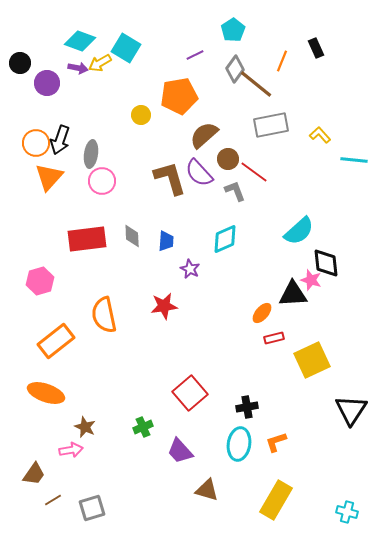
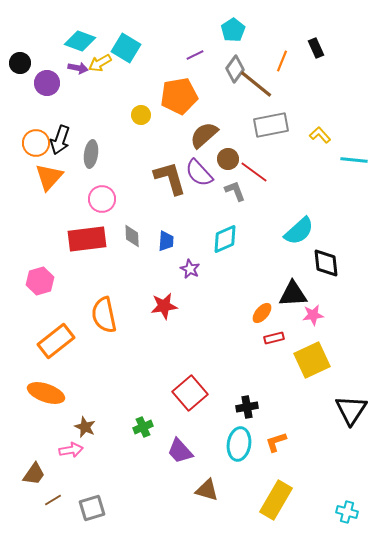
pink circle at (102, 181): moved 18 px down
pink star at (311, 280): moved 2 px right, 35 px down; rotated 25 degrees counterclockwise
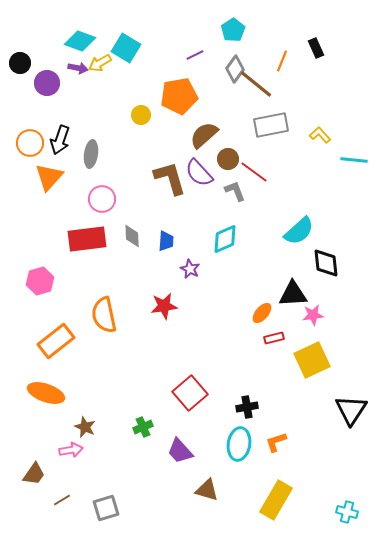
orange circle at (36, 143): moved 6 px left
brown line at (53, 500): moved 9 px right
gray square at (92, 508): moved 14 px right
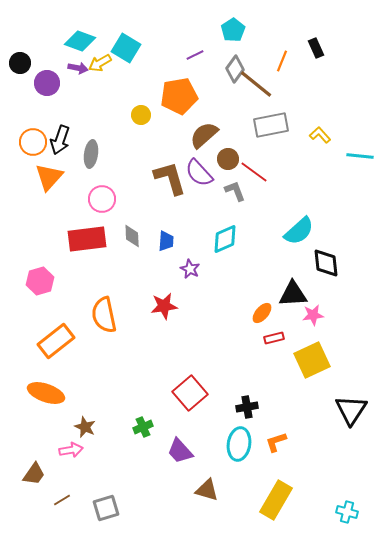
orange circle at (30, 143): moved 3 px right, 1 px up
cyan line at (354, 160): moved 6 px right, 4 px up
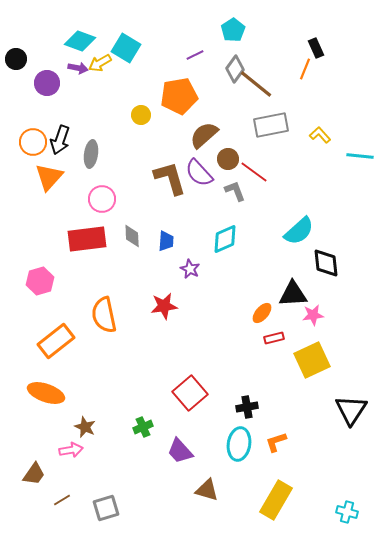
orange line at (282, 61): moved 23 px right, 8 px down
black circle at (20, 63): moved 4 px left, 4 px up
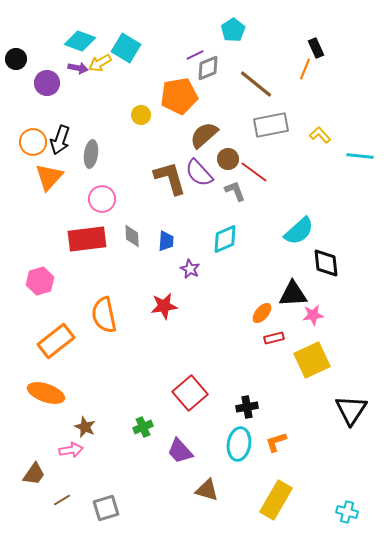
gray diamond at (235, 69): moved 27 px left, 1 px up; rotated 32 degrees clockwise
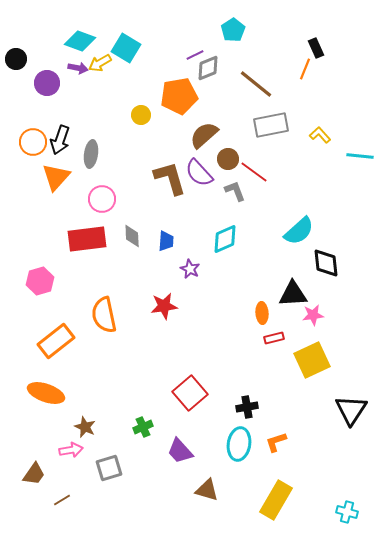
orange triangle at (49, 177): moved 7 px right
orange ellipse at (262, 313): rotated 45 degrees counterclockwise
gray square at (106, 508): moved 3 px right, 40 px up
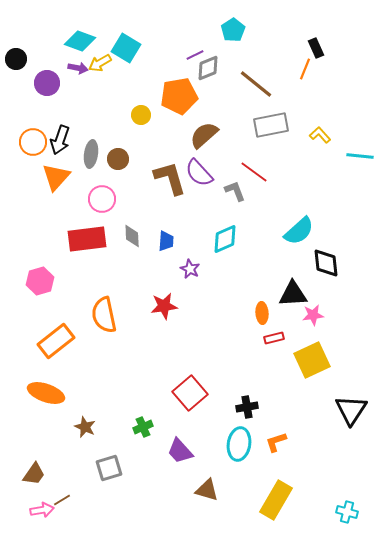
brown circle at (228, 159): moved 110 px left
pink arrow at (71, 450): moved 29 px left, 60 px down
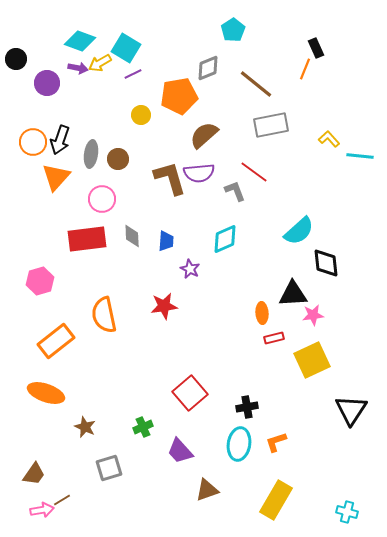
purple line at (195, 55): moved 62 px left, 19 px down
yellow L-shape at (320, 135): moved 9 px right, 4 px down
purple semicircle at (199, 173): rotated 52 degrees counterclockwise
brown triangle at (207, 490): rotated 35 degrees counterclockwise
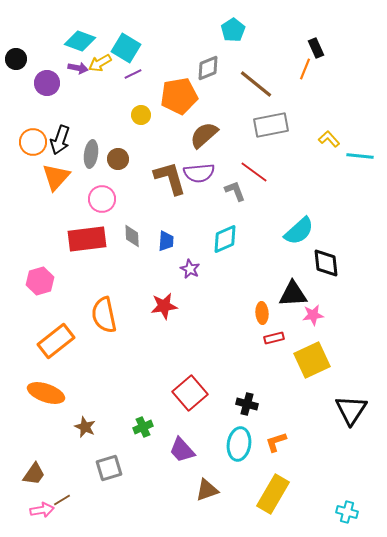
black cross at (247, 407): moved 3 px up; rotated 25 degrees clockwise
purple trapezoid at (180, 451): moved 2 px right, 1 px up
yellow rectangle at (276, 500): moved 3 px left, 6 px up
